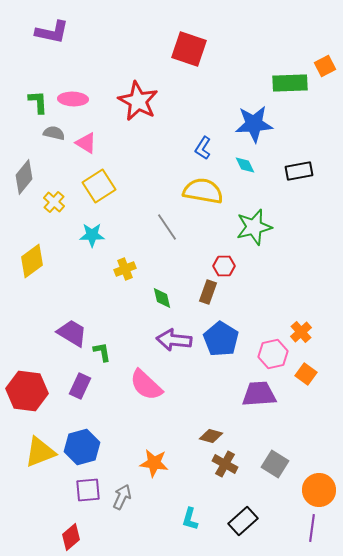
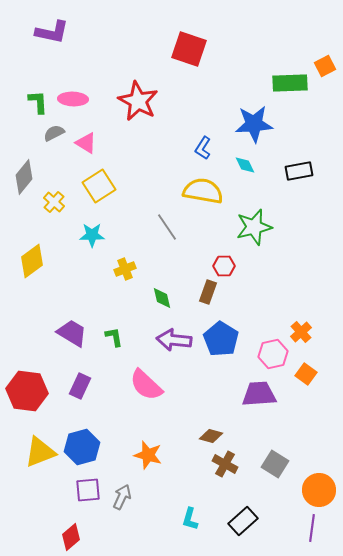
gray semicircle at (54, 133): rotated 40 degrees counterclockwise
green L-shape at (102, 352): moved 12 px right, 15 px up
orange star at (154, 463): moved 6 px left, 8 px up; rotated 8 degrees clockwise
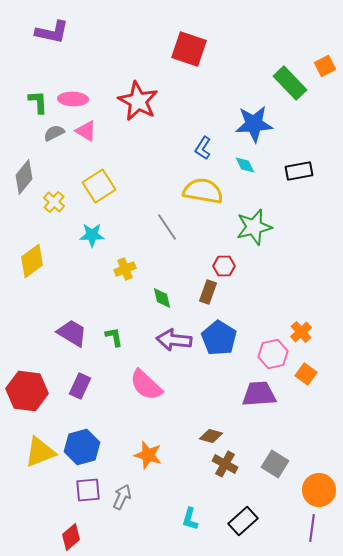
green rectangle at (290, 83): rotated 48 degrees clockwise
pink triangle at (86, 143): moved 12 px up
blue pentagon at (221, 339): moved 2 px left, 1 px up
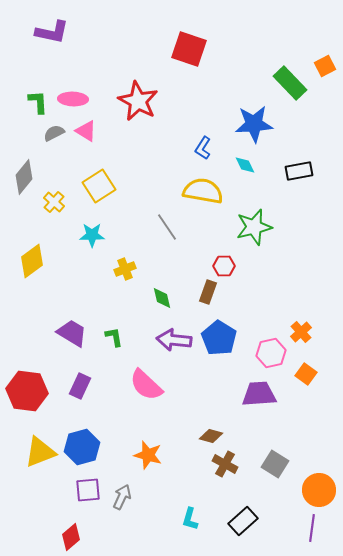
pink hexagon at (273, 354): moved 2 px left, 1 px up
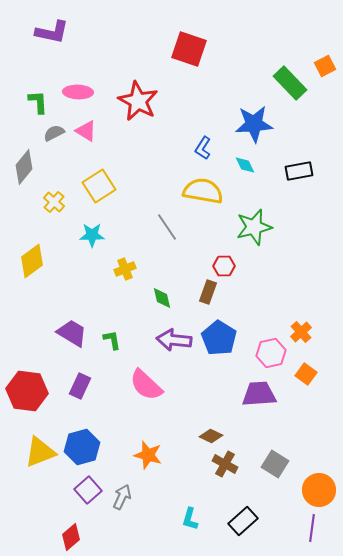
pink ellipse at (73, 99): moved 5 px right, 7 px up
gray diamond at (24, 177): moved 10 px up
green L-shape at (114, 337): moved 2 px left, 3 px down
brown diamond at (211, 436): rotated 10 degrees clockwise
purple square at (88, 490): rotated 36 degrees counterclockwise
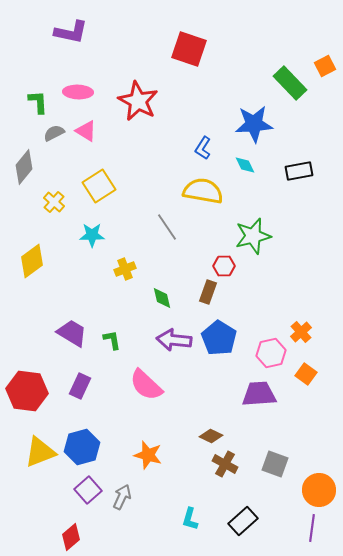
purple L-shape at (52, 32): moved 19 px right
green star at (254, 227): moved 1 px left, 9 px down
gray square at (275, 464): rotated 12 degrees counterclockwise
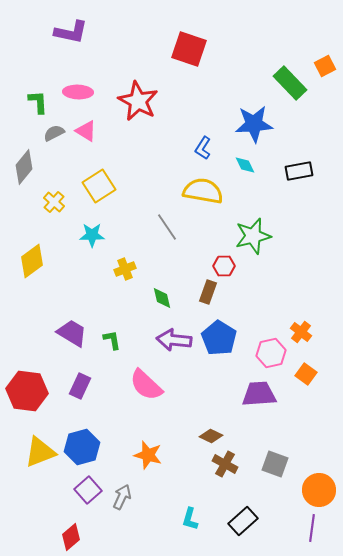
orange cross at (301, 332): rotated 10 degrees counterclockwise
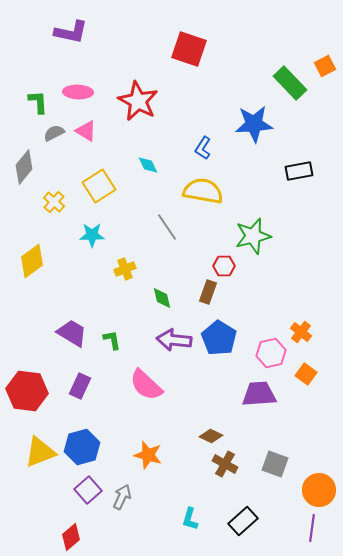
cyan diamond at (245, 165): moved 97 px left
